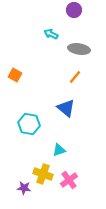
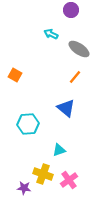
purple circle: moved 3 px left
gray ellipse: rotated 25 degrees clockwise
cyan hexagon: moved 1 px left; rotated 15 degrees counterclockwise
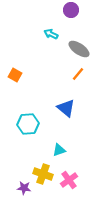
orange line: moved 3 px right, 3 px up
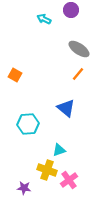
cyan arrow: moved 7 px left, 15 px up
yellow cross: moved 4 px right, 4 px up
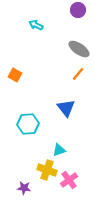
purple circle: moved 7 px right
cyan arrow: moved 8 px left, 6 px down
blue triangle: rotated 12 degrees clockwise
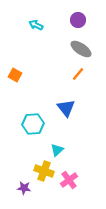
purple circle: moved 10 px down
gray ellipse: moved 2 px right
cyan hexagon: moved 5 px right
cyan triangle: moved 2 px left; rotated 24 degrees counterclockwise
yellow cross: moved 3 px left, 1 px down
